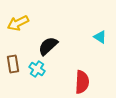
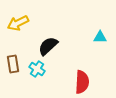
cyan triangle: rotated 32 degrees counterclockwise
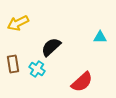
black semicircle: moved 3 px right, 1 px down
red semicircle: rotated 45 degrees clockwise
